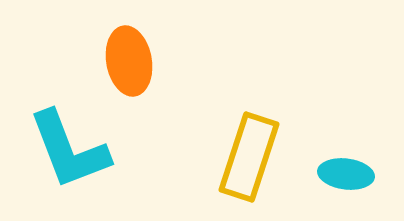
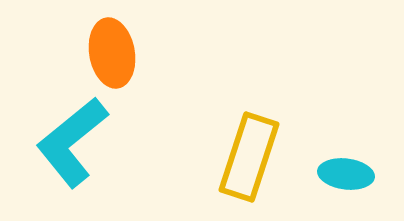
orange ellipse: moved 17 px left, 8 px up
cyan L-shape: moved 3 px right, 8 px up; rotated 72 degrees clockwise
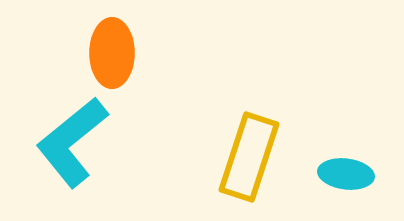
orange ellipse: rotated 10 degrees clockwise
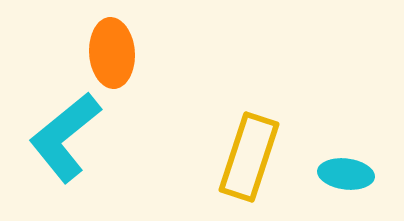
orange ellipse: rotated 4 degrees counterclockwise
cyan L-shape: moved 7 px left, 5 px up
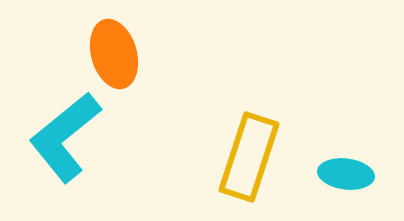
orange ellipse: moved 2 px right, 1 px down; rotated 12 degrees counterclockwise
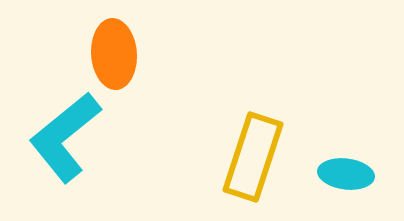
orange ellipse: rotated 12 degrees clockwise
yellow rectangle: moved 4 px right
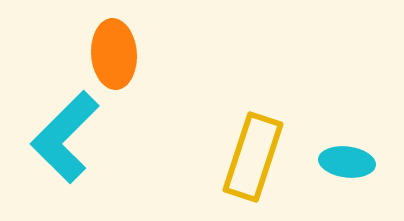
cyan L-shape: rotated 6 degrees counterclockwise
cyan ellipse: moved 1 px right, 12 px up
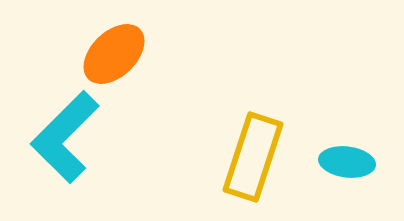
orange ellipse: rotated 50 degrees clockwise
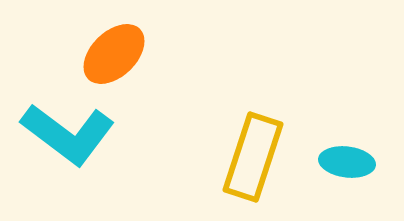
cyan L-shape: moved 3 px right, 3 px up; rotated 98 degrees counterclockwise
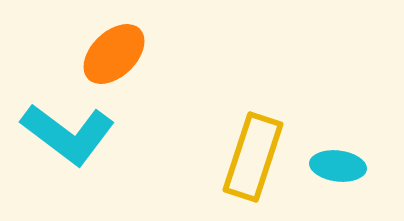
cyan ellipse: moved 9 px left, 4 px down
